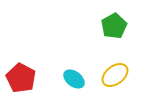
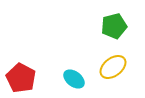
green pentagon: rotated 15 degrees clockwise
yellow ellipse: moved 2 px left, 8 px up
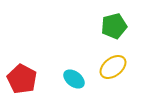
red pentagon: moved 1 px right, 1 px down
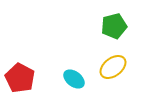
red pentagon: moved 2 px left, 1 px up
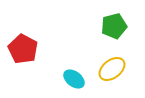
yellow ellipse: moved 1 px left, 2 px down
red pentagon: moved 3 px right, 29 px up
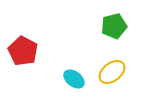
red pentagon: moved 2 px down
yellow ellipse: moved 3 px down
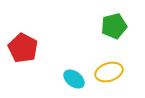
red pentagon: moved 3 px up
yellow ellipse: moved 3 px left; rotated 20 degrees clockwise
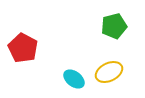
yellow ellipse: rotated 8 degrees counterclockwise
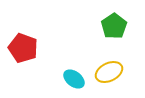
green pentagon: rotated 20 degrees counterclockwise
red pentagon: rotated 8 degrees counterclockwise
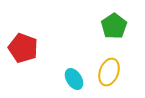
yellow ellipse: rotated 44 degrees counterclockwise
cyan ellipse: rotated 20 degrees clockwise
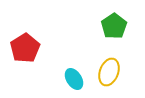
red pentagon: moved 2 px right; rotated 20 degrees clockwise
